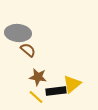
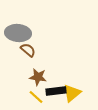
yellow triangle: moved 9 px down
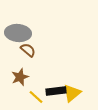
brown star: moved 18 px left; rotated 30 degrees counterclockwise
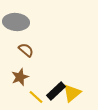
gray ellipse: moved 2 px left, 11 px up
brown semicircle: moved 2 px left
black rectangle: rotated 36 degrees counterclockwise
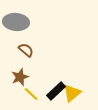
yellow line: moved 5 px left, 3 px up
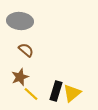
gray ellipse: moved 4 px right, 1 px up
black rectangle: rotated 30 degrees counterclockwise
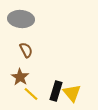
gray ellipse: moved 1 px right, 2 px up
brown semicircle: rotated 21 degrees clockwise
brown star: rotated 18 degrees counterclockwise
yellow triangle: rotated 30 degrees counterclockwise
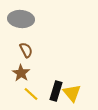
brown star: moved 1 px right, 4 px up
